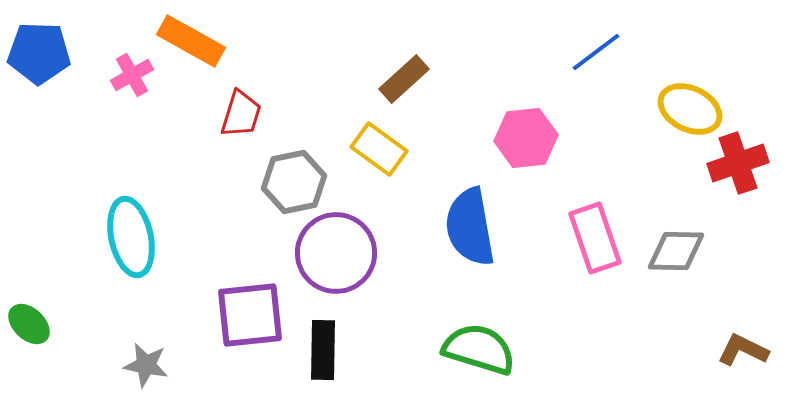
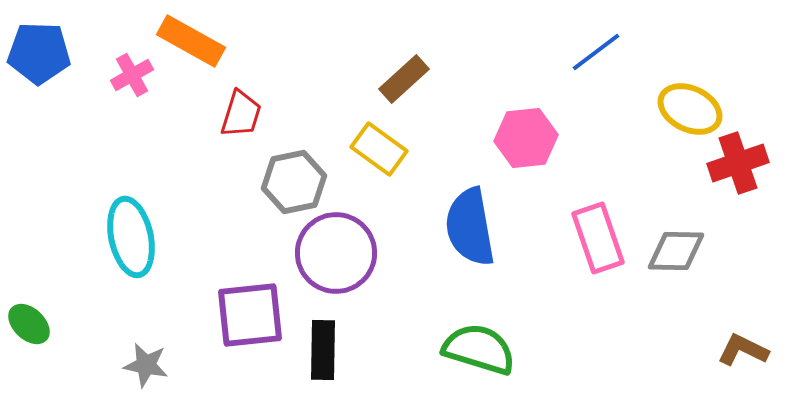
pink rectangle: moved 3 px right
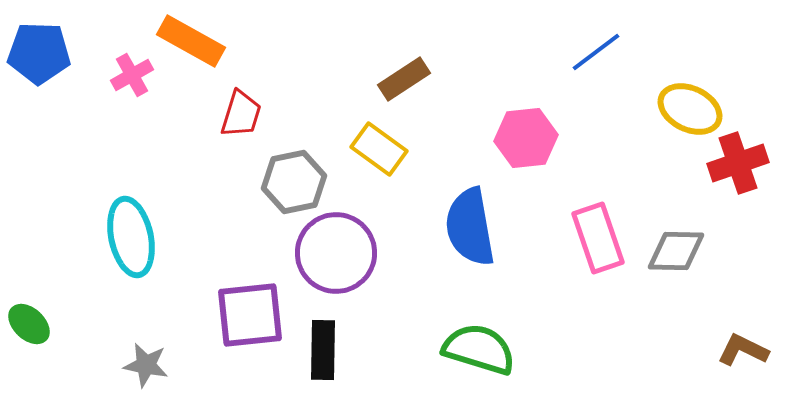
brown rectangle: rotated 9 degrees clockwise
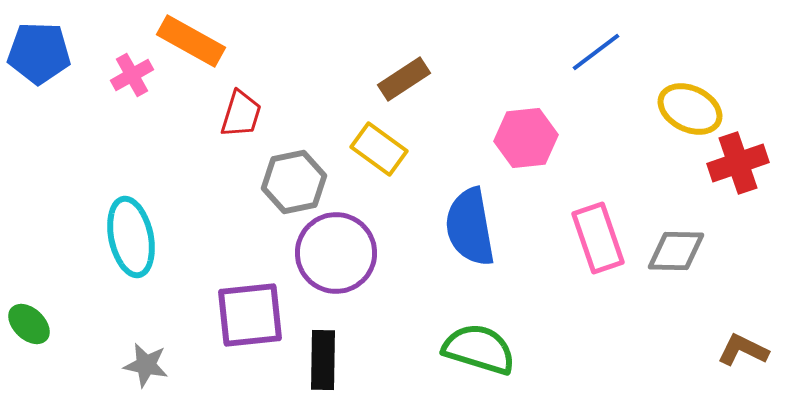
black rectangle: moved 10 px down
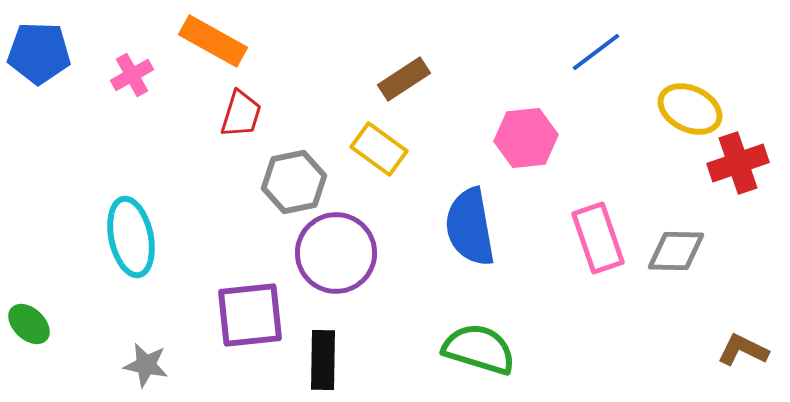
orange rectangle: moved 22 px right
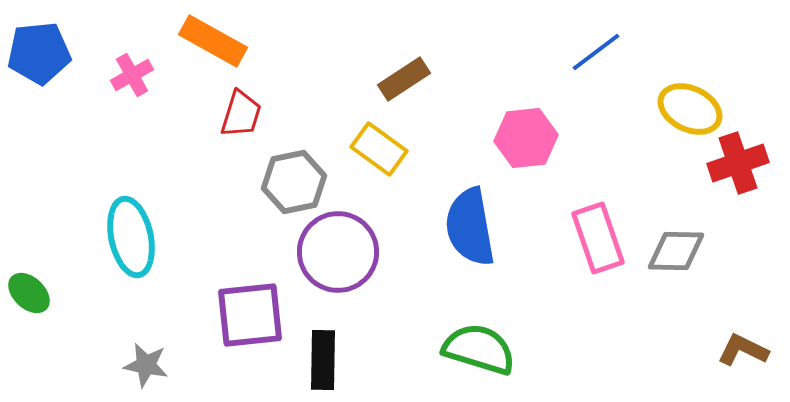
blue pentagon: rotated 8 degrees counterclockwise
purple circle: moved 2 px right, 1 px up
green ellipse: moved 31 px up
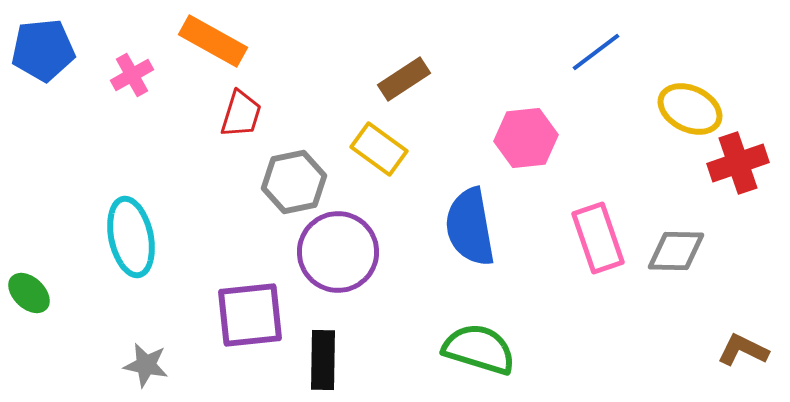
blue pentagon: moved 4 px right, 3 px up
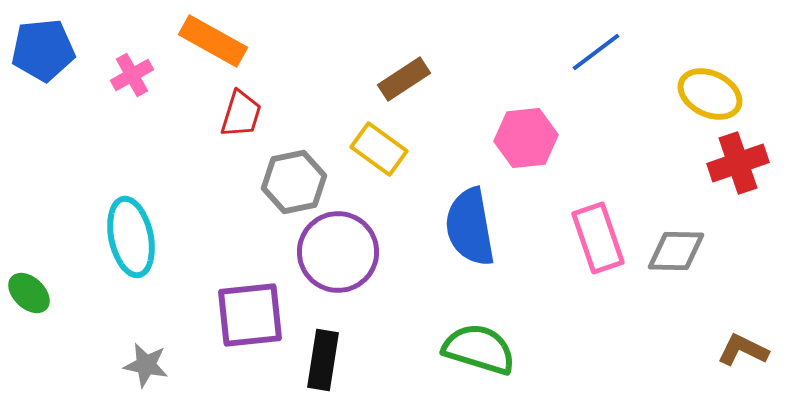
yellow ellipse: moved 20 px right, 15 px up
black rectangle: rotated 8 degrees clockwise
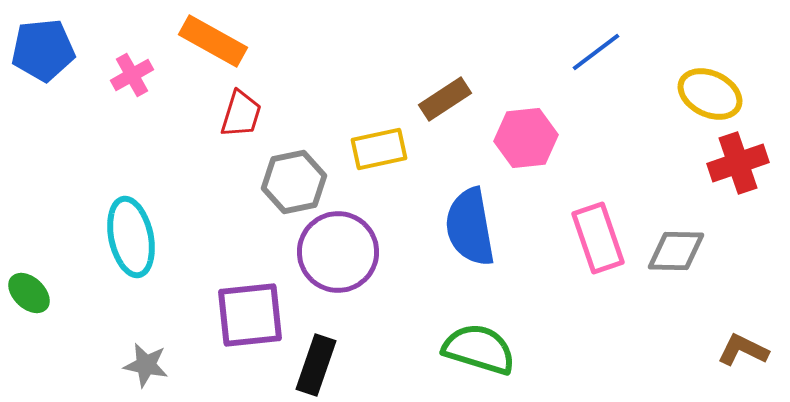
brown rectangle: moved 41 px right, 20 px down
yellow rectangle: rotated 48 degrees counterclockwise
black rectangle: moved 7 px left, 5 px down; rotated 10 degrees clockwise
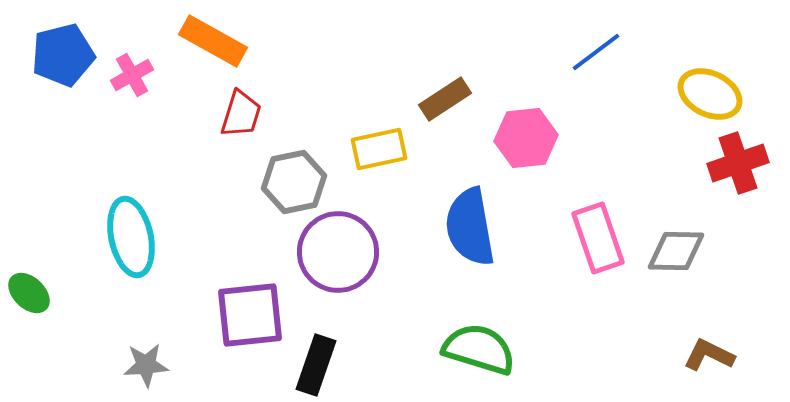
blue pentagon: moved 20 px right, 5 px down; rotated 8 degrees counterclockwise
brown L-shape: moved 34 px left, 5 px down
gray star: rotated 15 degrees counterclockwise
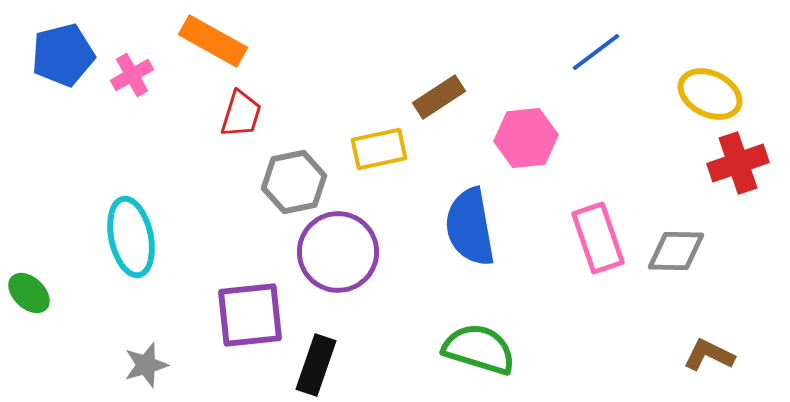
brown rectangle: moved 6 px left, 2 px up
gray star: rotated 12 degrees counterclockwise
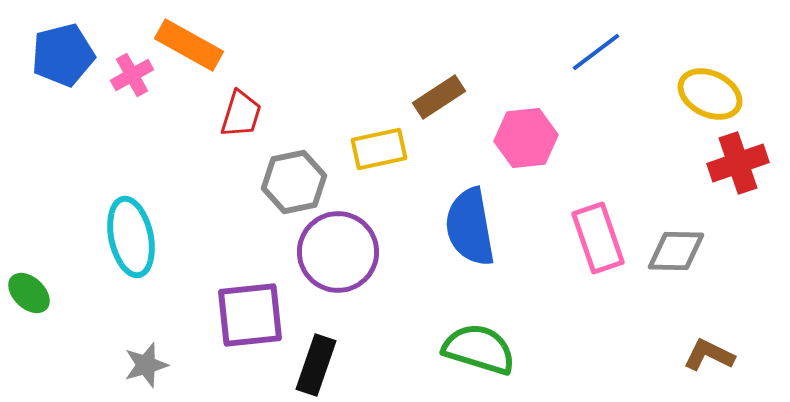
orange rectangle: moved 24 px left, 4 px down
